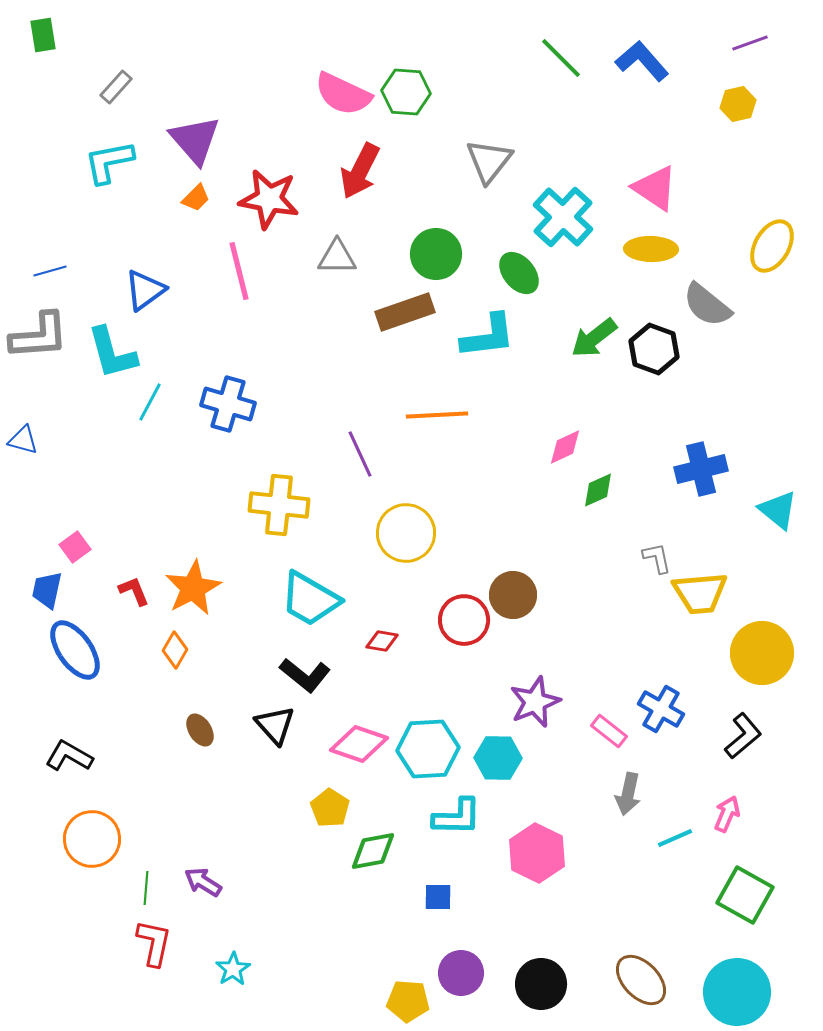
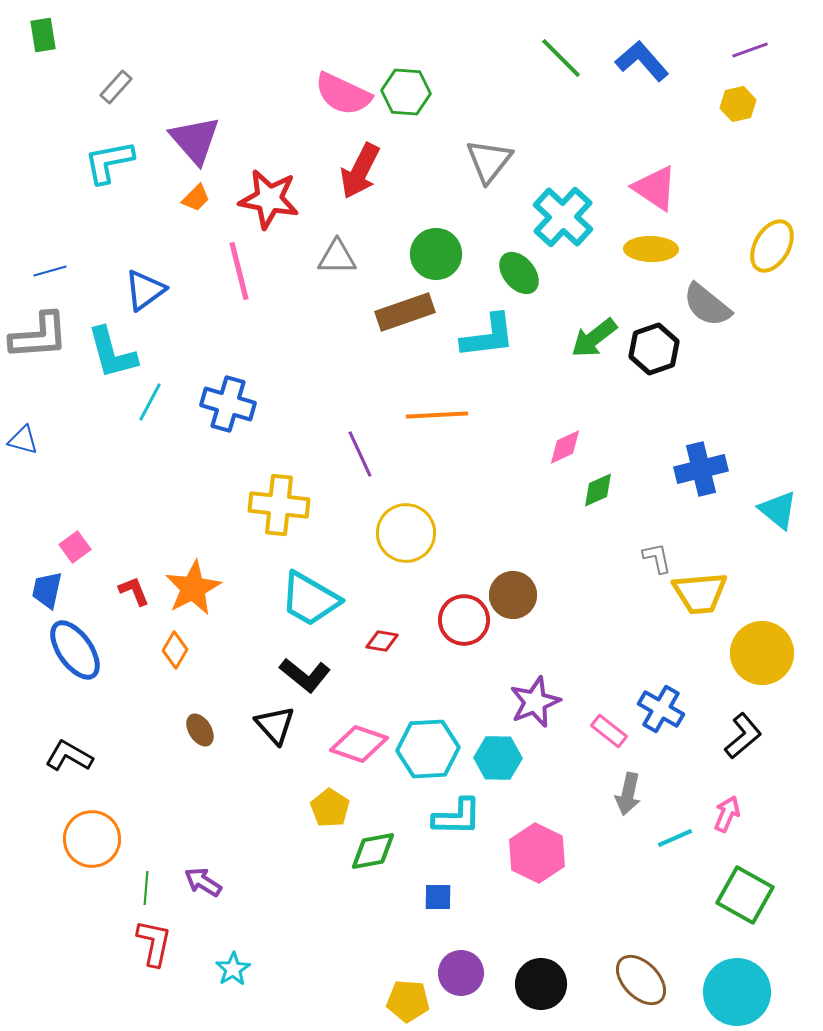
purple line at (750, 43): moved 7 px down
black hexagon at (654, 349): rotated 21 degrees clockwise
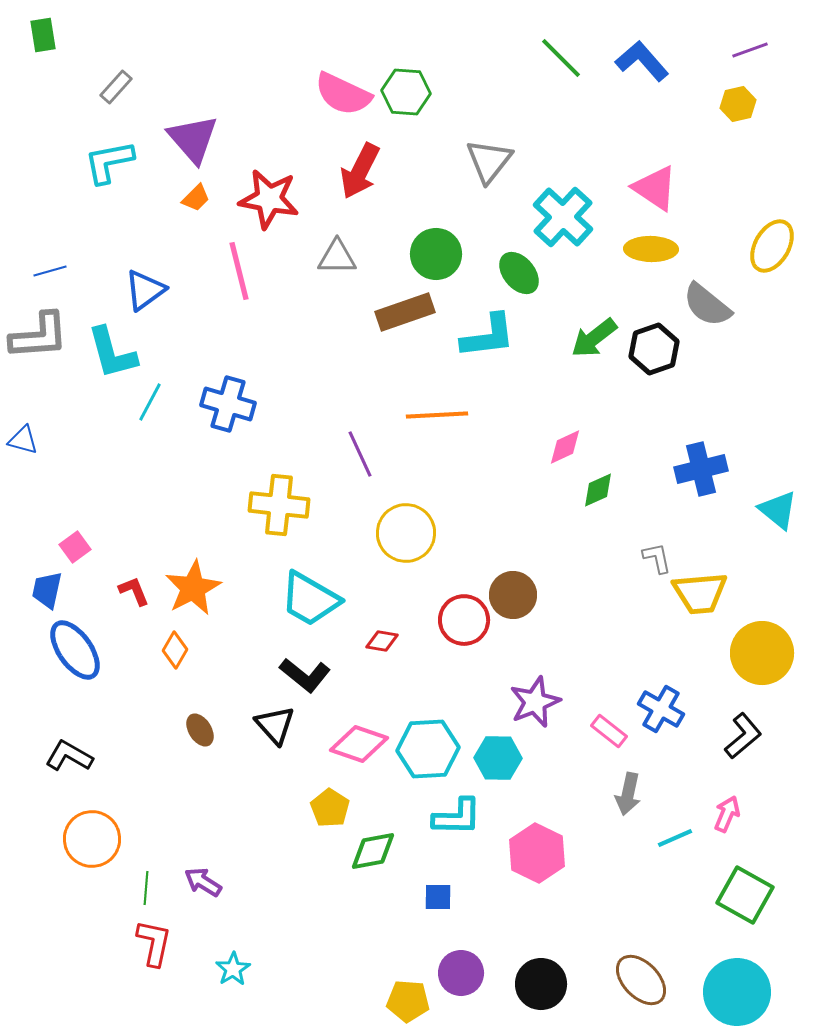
purple triangle at (195, 140): moved 2 px left, 1 px up
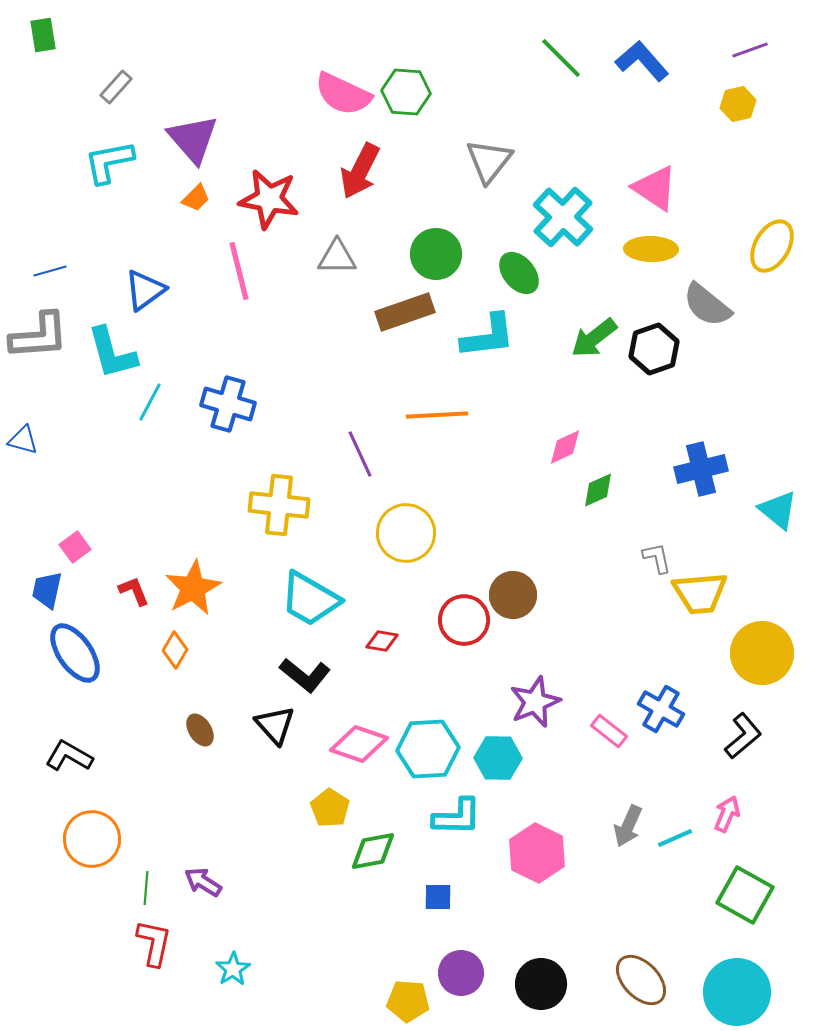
blue ellipse at (75, 650): moved 3 px down
gray arrow at (628, 794): moved 32 px down; rotated 12 degrees clockwise
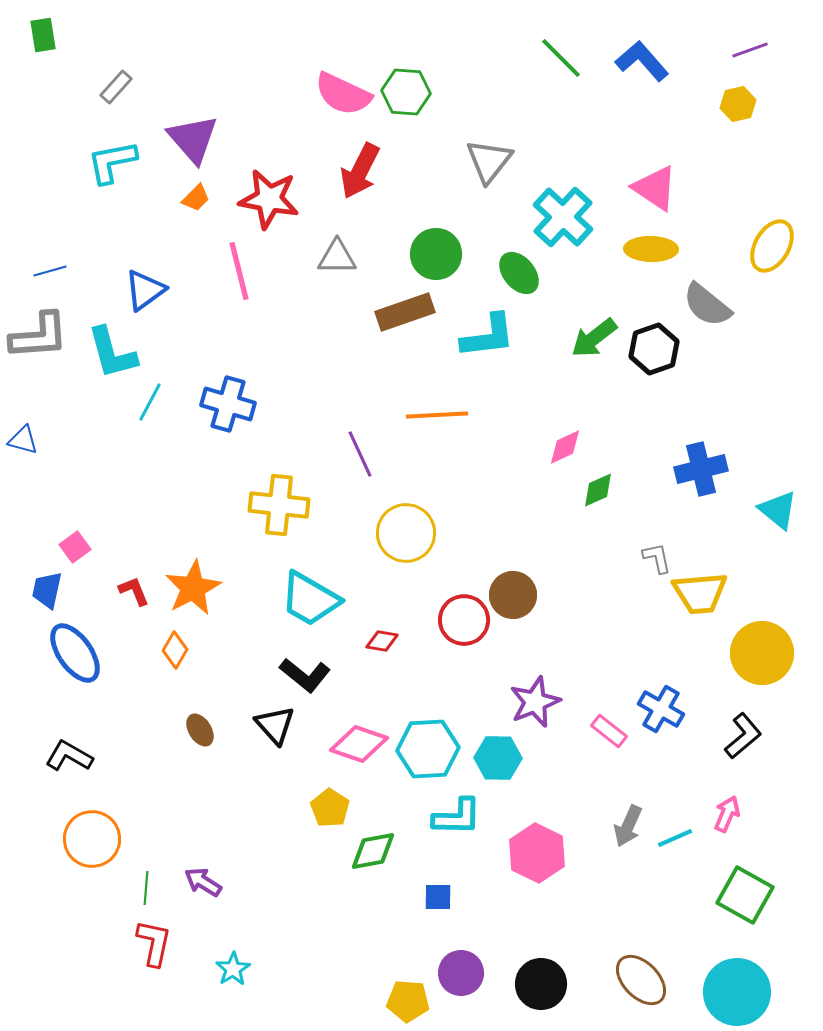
cyan L-shape at (109, 162): moved 3 px right
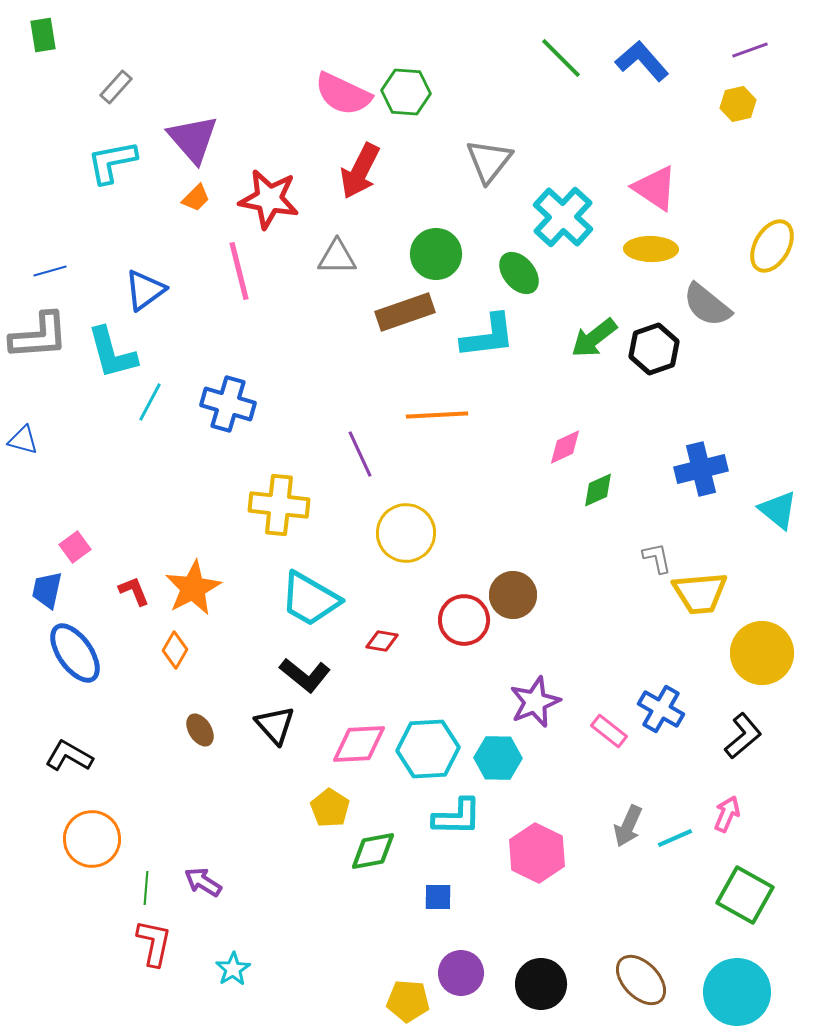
pink diamond at (359, 744): rotated 22 degrees counterclockwise
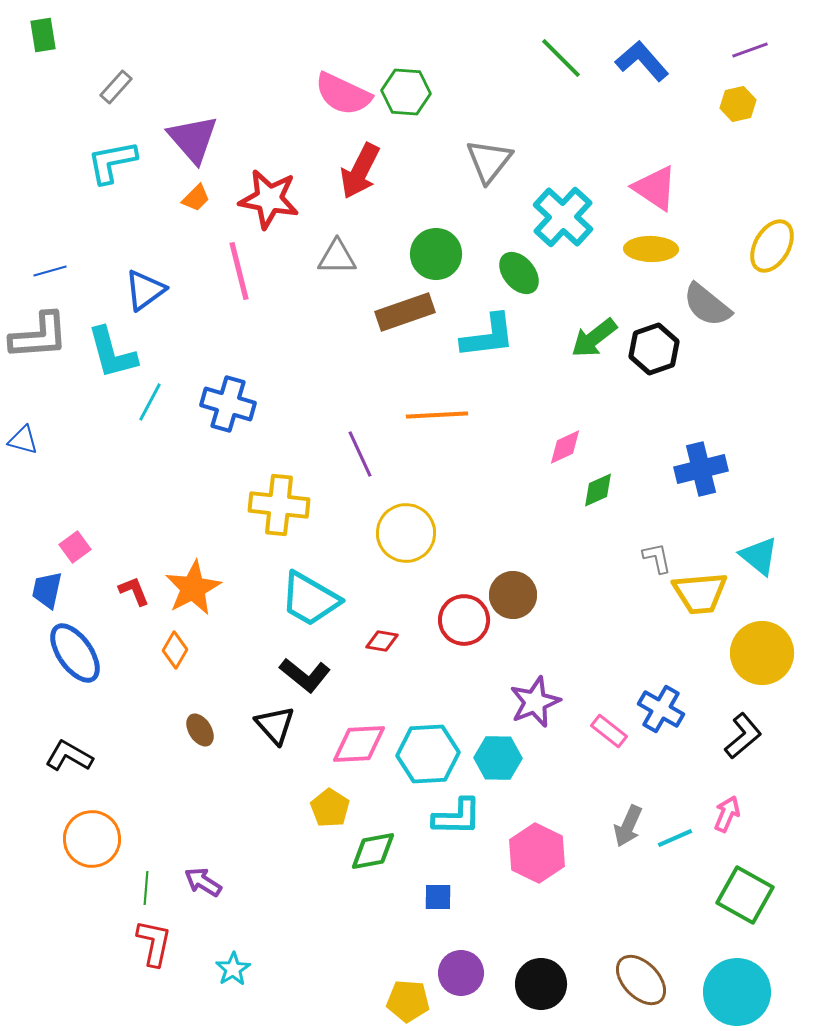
cyan triangle at (778, 510): moved 19 px left, 46 px down
cyan hexagon at (428, 749): moved 5 px down
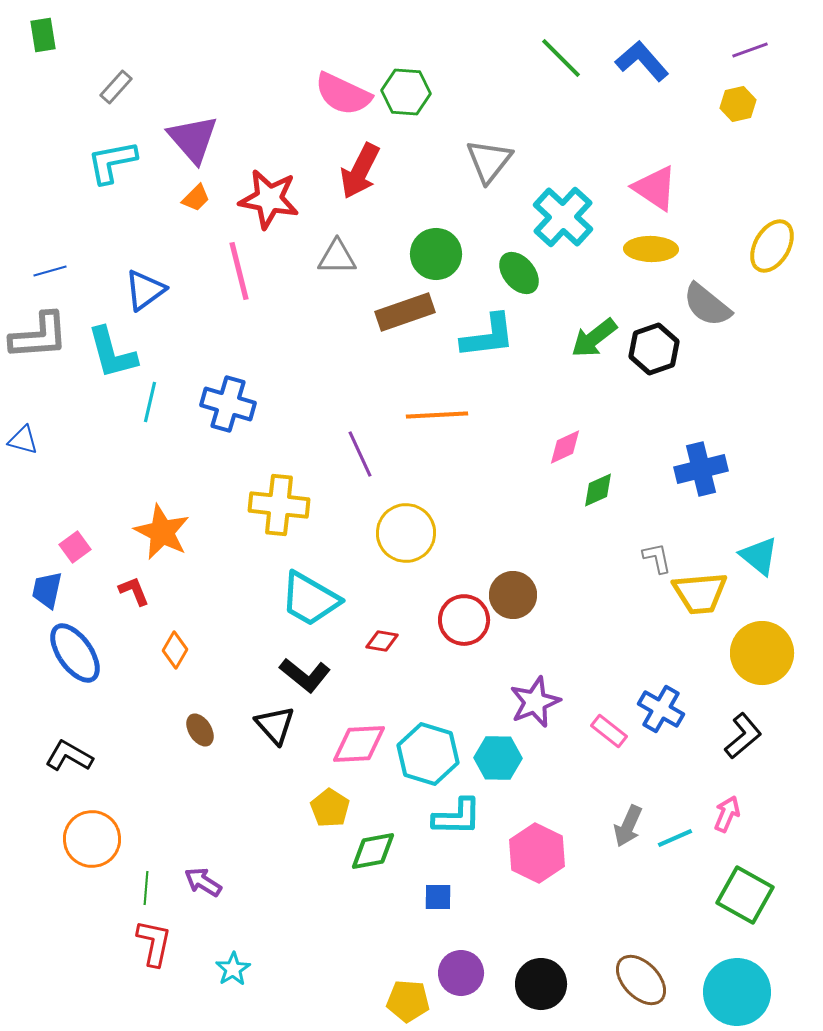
cyan line at (150, 402): rotated 15 degrees counterclockwise
orange star at (193, 588): moved 31 px left, 56 px up; rotated 18 degrees counterclockwise
cyan hexagon at (428, 754): rotated 20 degrees clockwise
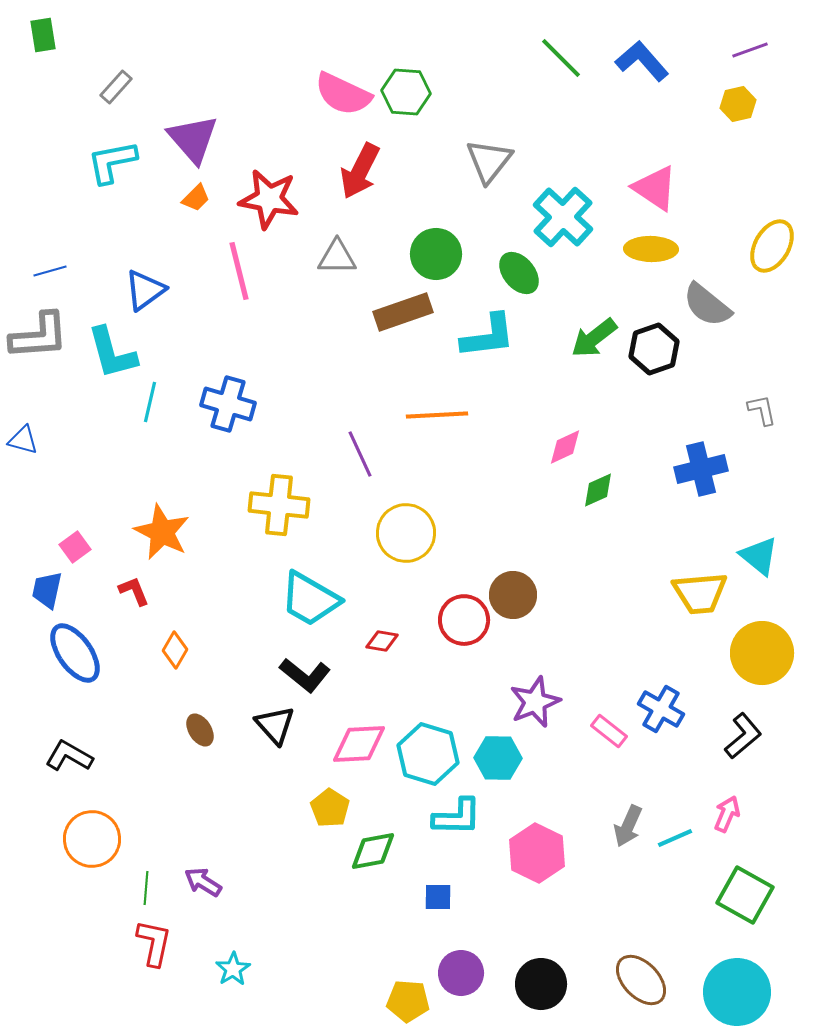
brown rectangle at (405, 312): moved 2 px left
gray L-shape at (657, 558): moved 105 px right, 148 px up
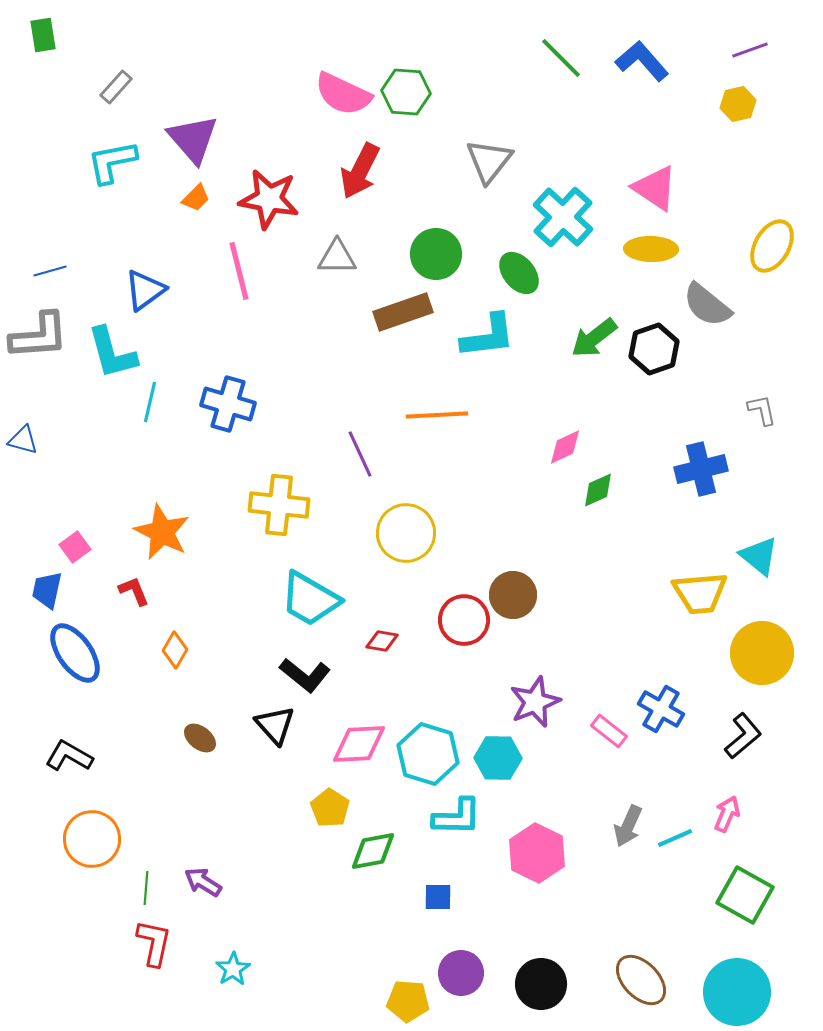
brown ellipse at (200, 730): moved 8 px down; rotated 20 degrees counterclockwise
